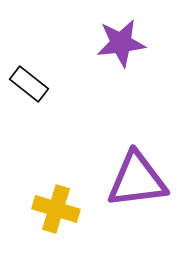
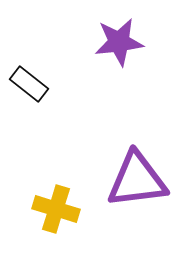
purple star: moved 2 px left, 1 px up
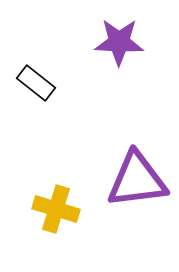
purple star: rotated 9 degrees clockwise
black rectangle: moved 7 px right, 1 px up
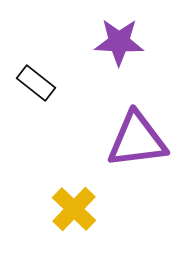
purple triangle: moved 40 px up
yellow cross: moved 18 px right; rotated 27 degrees clockwise
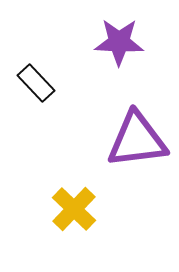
black rectangle: rotated 9 degrees clockwise
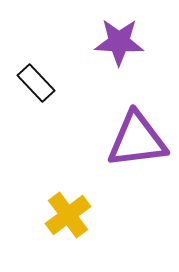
yellow cross: moved 6 px left, 6 px down; rotated 9 degrees clockwise
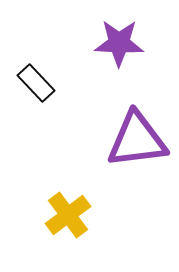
purple star: moved 1 px down
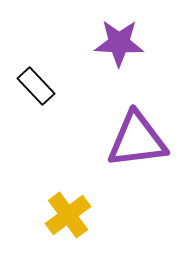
black rectangle: moved 3 px down
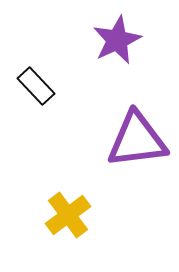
purple star: moved 2 px left, 3 px up; rotated 27 degrees counterclockwise
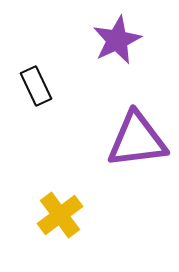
black rectangle: rotated 18 degrees clockwise
yellow cross: moved 8 px left
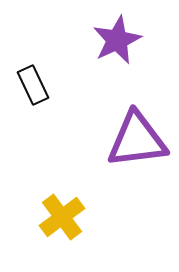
black rectangle: moved 3 px left, 1 px up
yellow cross: moved 2 px right, 2 px down
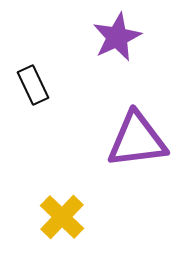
purple star: moved 3 px up
yellow cross: rotated 9 degrees counterclockwise
